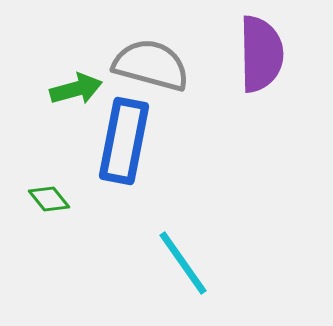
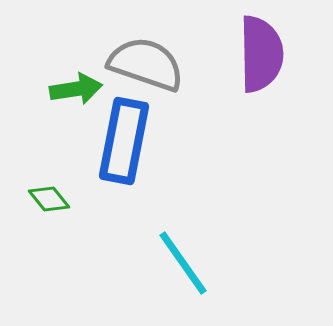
gray semicircle: moved 5 px left, 1 px up; rotated 4 degrees clockwise
green arrow: rotated 6 degrees clockwise
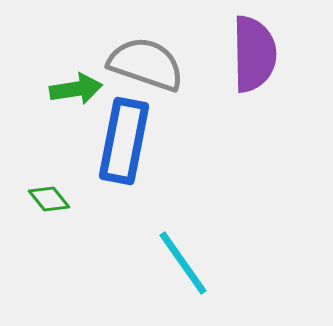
purple semicircle: moved 7 px left
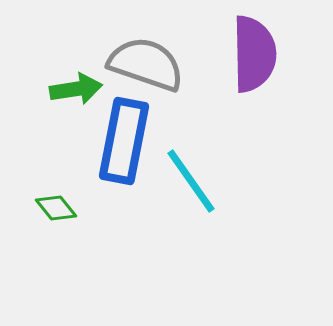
green diamond: moved 7 px right, 9 px down
cyan line: moved 8 px right, 82 px up
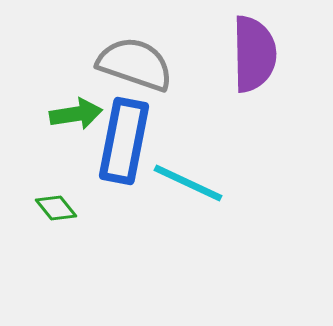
gray semicircle: moved 11 px left
green arrow: moved 25 px down
cyan line: moved 3 px left, 2 px down; rotated 30 degrees counterclockwise
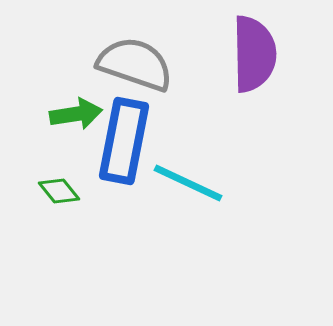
green diamond: moved 3 px right, 17 px up
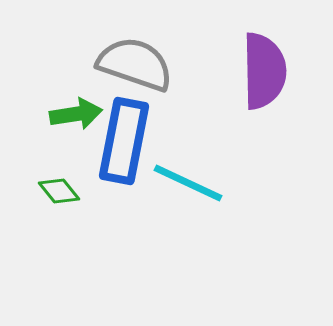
purple semicircle: moved 10 px right, 17 px down
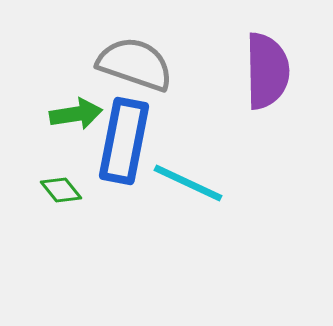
purple semicircle: moved 3 px right
green diamond: moved 2 px right, 1 px up
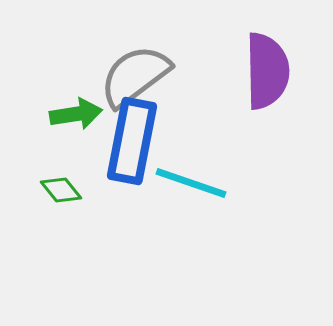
gray semicircle: moved 12 px down; rotated 56 degrees counterclockwise
blue rectangle: moved 8 px right
cyan line: moved 3 px right; rotated 6 degrees counterclockwise
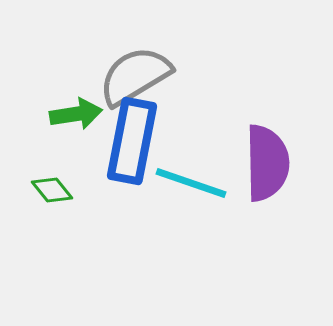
purple semicircle: moved 92 px down
gray semicircle: rotated 6 degrees clockwise
green diamond: moved 9 px left
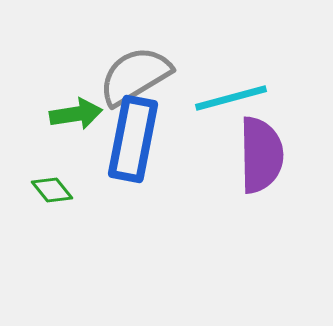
blue rectangle: moved 1 px right, 2 px up
purple semicircle: moved 6 px left, 8 px up
cyan line: moved 40 px right, 85 px up; rotated 34 degrees counterclockwise
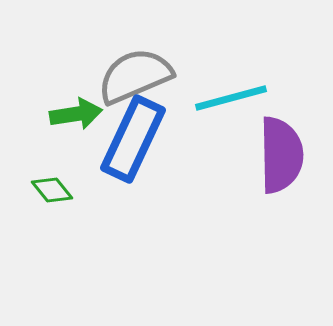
gray semicircle: rotated 8 degrees clockwise
blue rectangle: rotated 14 degrees clockwise
purple semicircle: moved 20 px right
